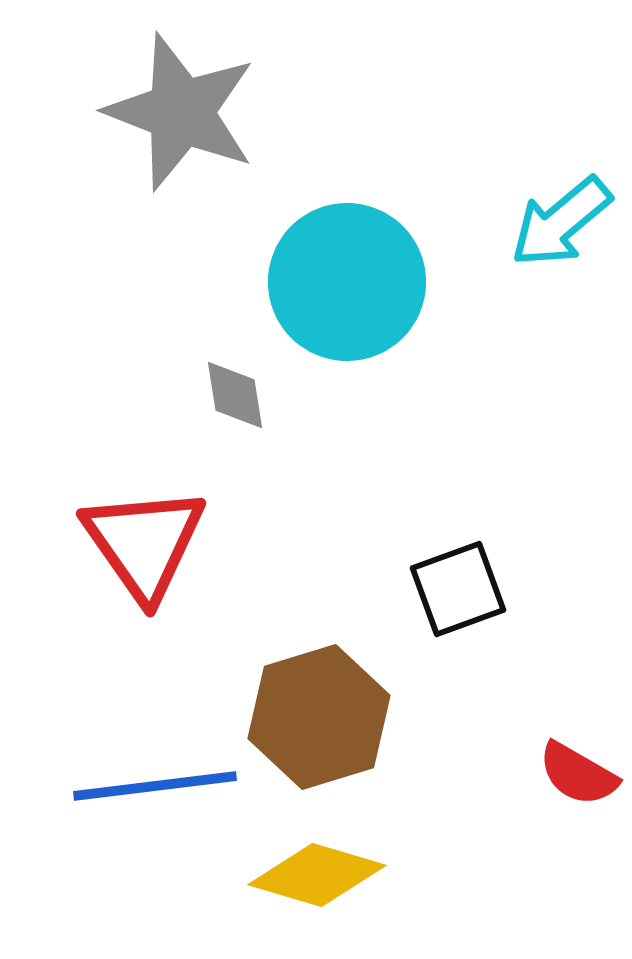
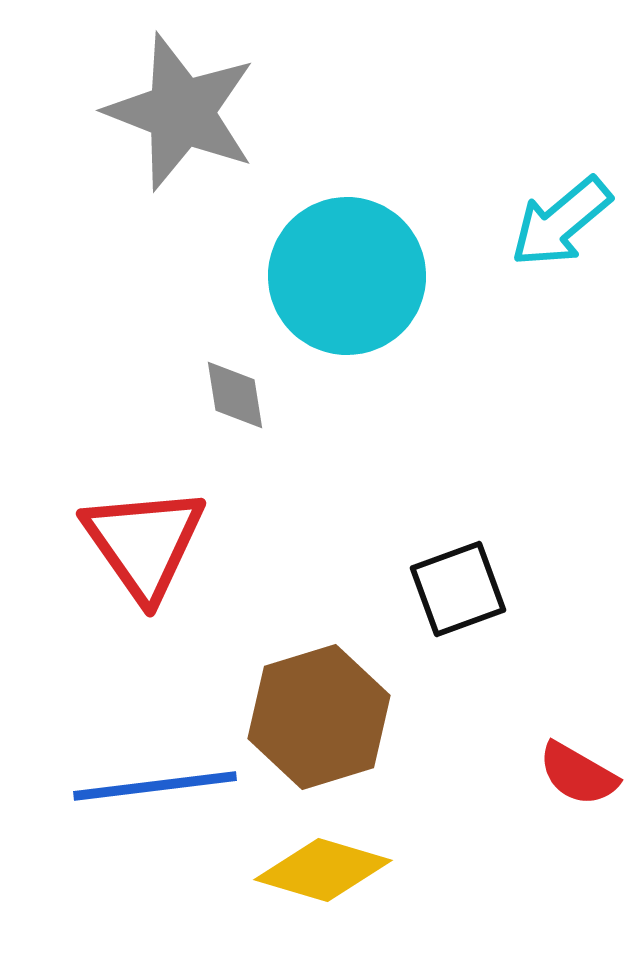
cyan circle: moved 6 px up
yellow diamond: moved 6 px right, 5 px up
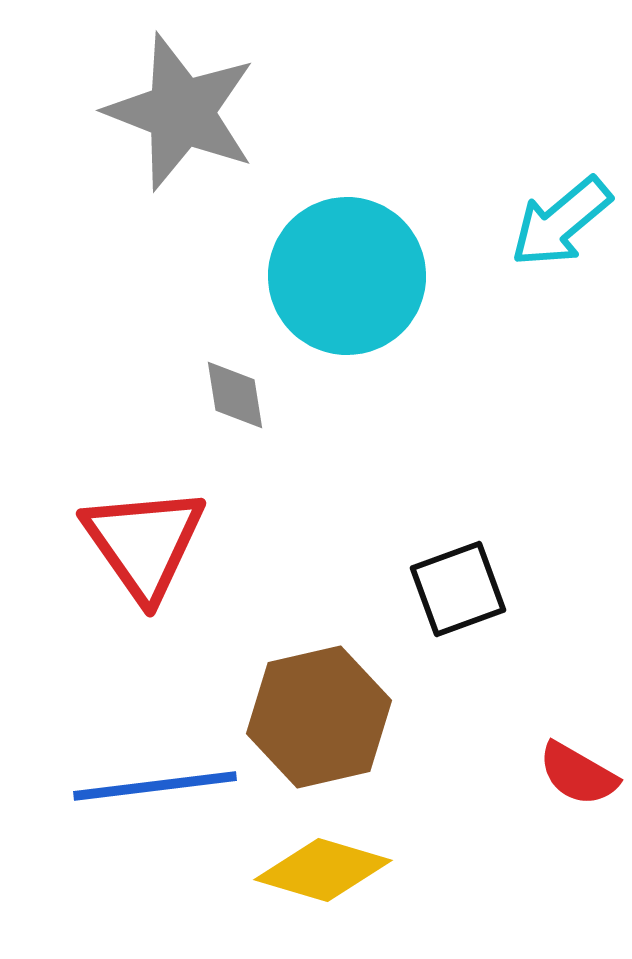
brown hexagon: rotated 4 degrees clockwise
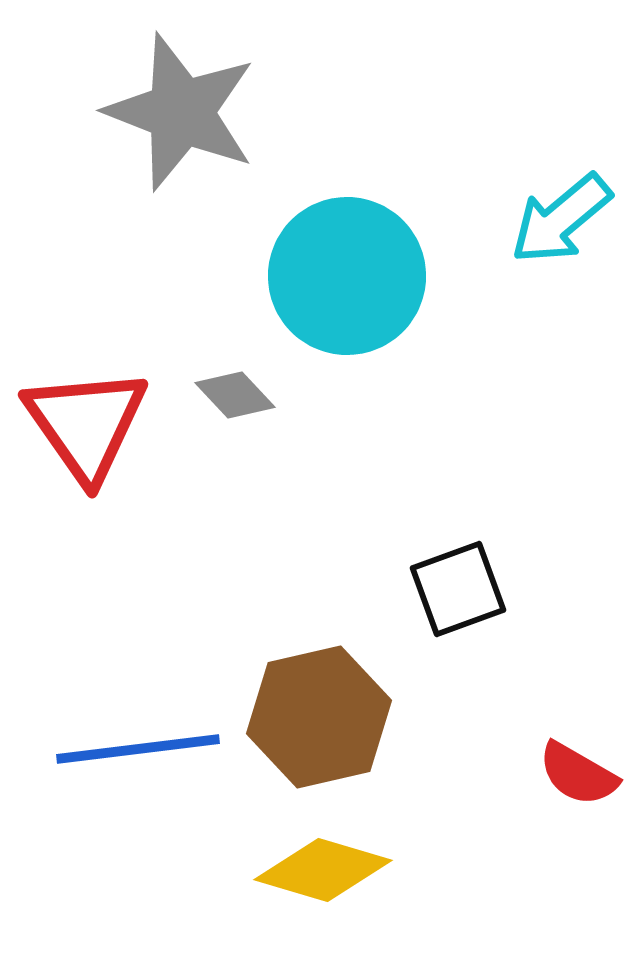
cyan arrow: moved 3 px up
gray diamond: rotated 34 degrees counterclockwise
red triangle: moved 58 px left, 119 px up
blue line: moved 17 px left, 37 px up
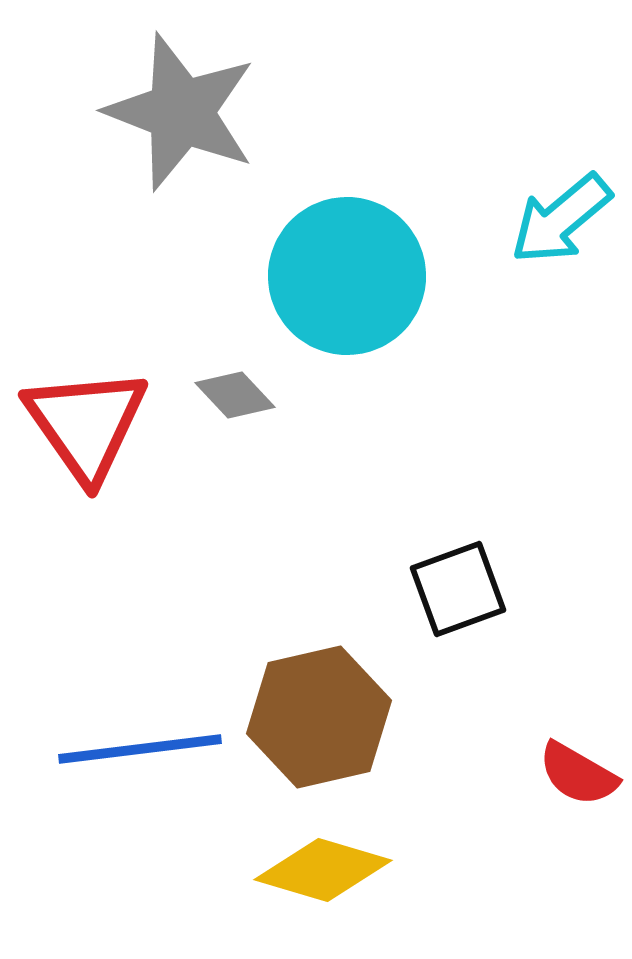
blue line: moved 2 px right
